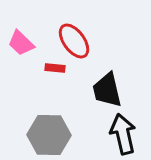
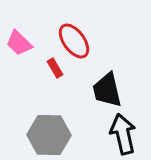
pink trapezoid: moved 2 px left
red rectangle: rotated 54 degrees clockwise
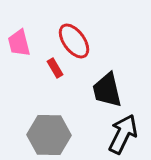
pink trapezoid: rotated 32 degrees clockwise
black arrow: rotated 39 degrees clockwise
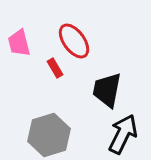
black trapezoid: rotated 24 degrees clockwise
gray hexagon: rotated 18 degrees counterclockwise
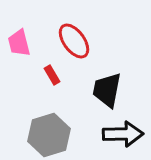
red rectangle: moved 3 px left, 7 px down
black arrow: rotated 63 degrees clockwise
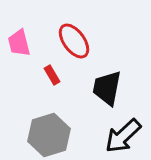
black trapezoid: moved 2 px up
black arrow: moved 2 px down; rotated 138 degrees clockwise
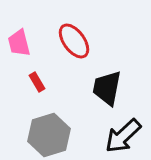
red rectangle: moved 15 px left, 7 px down
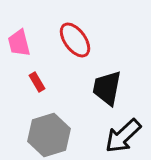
red ellipse: moved 1 px right, 1 px up
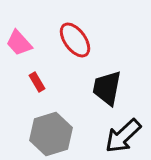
pink trapezoid: rotated 28 degrees counterclockwise
gray hexagon: moved 2 px right, 1 px up
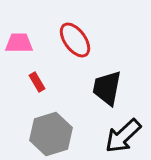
pink trapezoid: rotated 132 degrees clockwise
